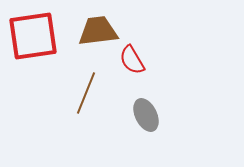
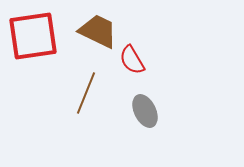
brown trapezoid: rotated 33 degrees clockwise
gray ellipse: moved 1 px left, 4 px up
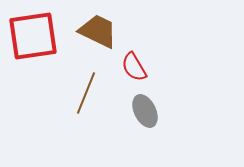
red semicircle: moved 2 px right, 7 px down
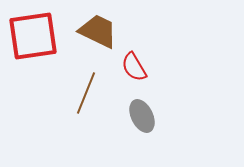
gray ellipse: moved 3 px left, 5 px down
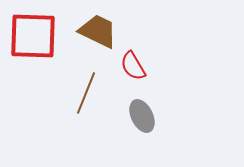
red square: rotated 10 degrees clockwise
red semicircle: moved 1 px left, 1 px up
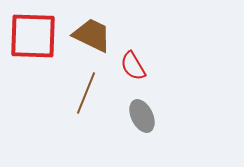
brown trapezoid: moved 6 px left, 4 px down
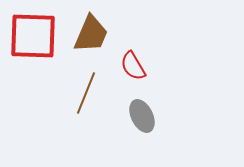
brown trapezoid: moved 1 px left, 1 px up; rotated 87 degrees clockwise
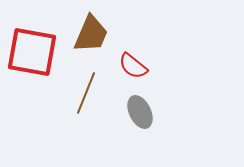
red square: moved 1 px left, 16 px down; rotated 8 degrees clockwise
red semicircle: rotated 20 degrees counterclockwise
gray ellipse: moved 2 px left, 4 px up
